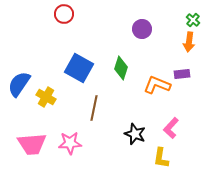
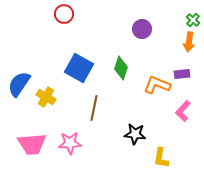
pink L-shape: moved 12 px right, 17 px up
black star: rotated 15 degrees counterclockwise
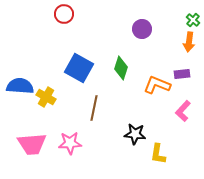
blue semicircle: moved 1 px right, 2 px down; rotated 60 degrees clockwise
yellow L-shape: moved 3 px left, 4 px up
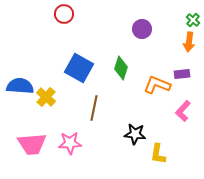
yellow cross: rotated 12 degrees clockwise
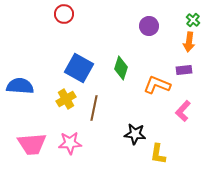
purple circle: moved 7 px right, 3 px up
purple rectangle: moved 2 px right, 4 px up
yellow cross: moved 20 px right, 2 px down; rotated 18 degrees clockwise
